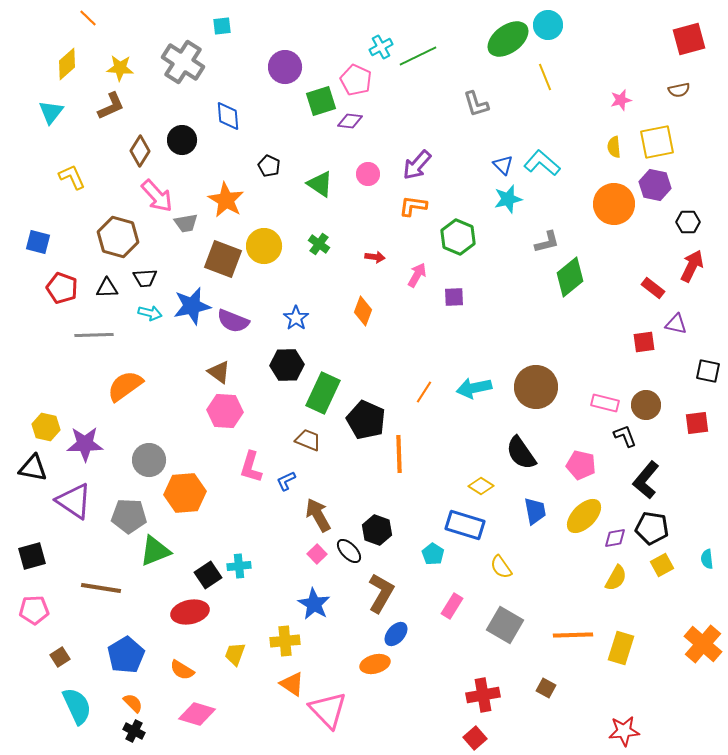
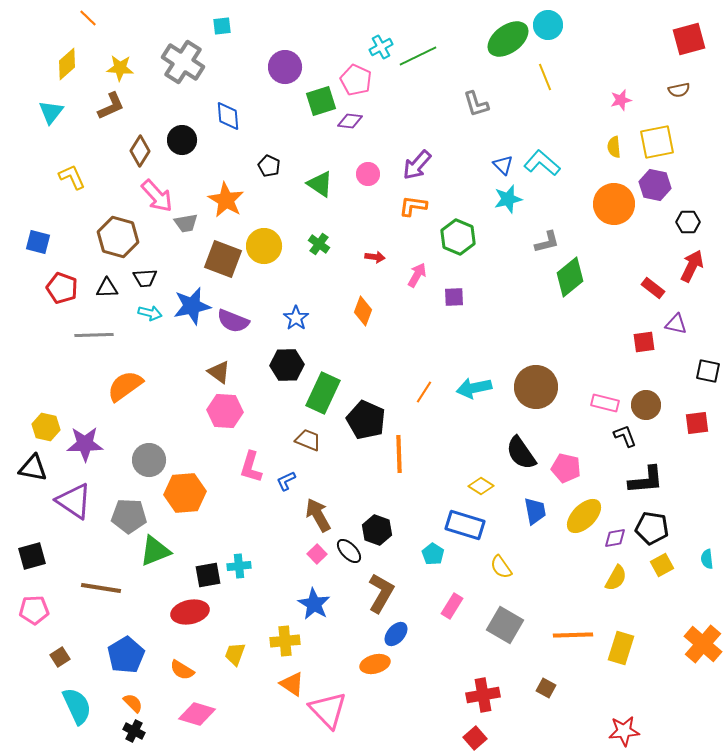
pink pentagon at (581, 465): moved 15 px left, 3 px down
black L-shape at (646, 480): rotated 135 degrees counterclockwise
black square at (208, 575): rotated 24 degrees clockwise
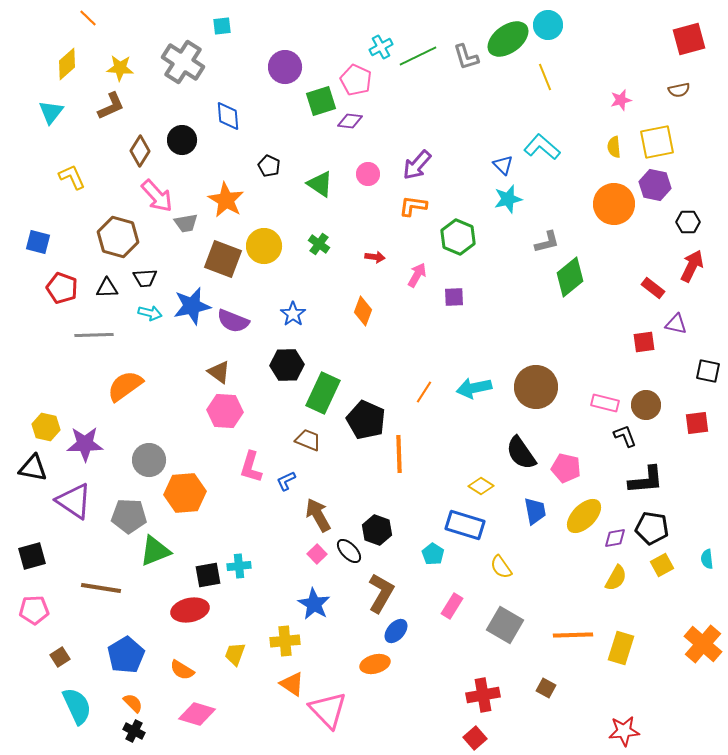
gray L-shape at (476, 104): moved 10 px left, 47 px up
cyan L-shape at (542, 163): moved 16 px up
blue star at (296, 318): moved 3 px left, 4 px up
red ellipse at (190, 612): moved 2 px up
blue ellipse at (396, 634): moved 3 px up
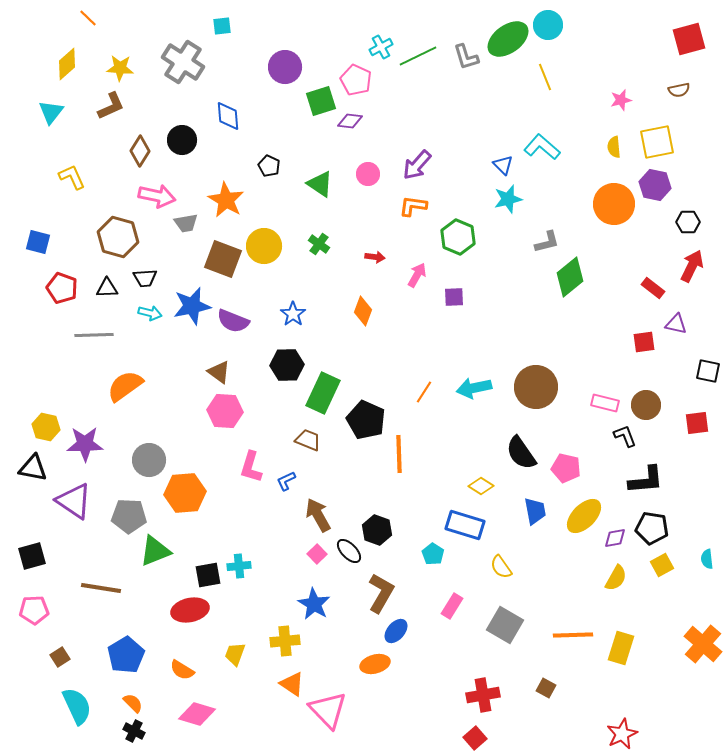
pink arrow at (157, 196): rotated 36 degrees counterclockwise
red star at (624, 731): moved 2 px left, 3 px down; rotated 20 degrees counterclockwise
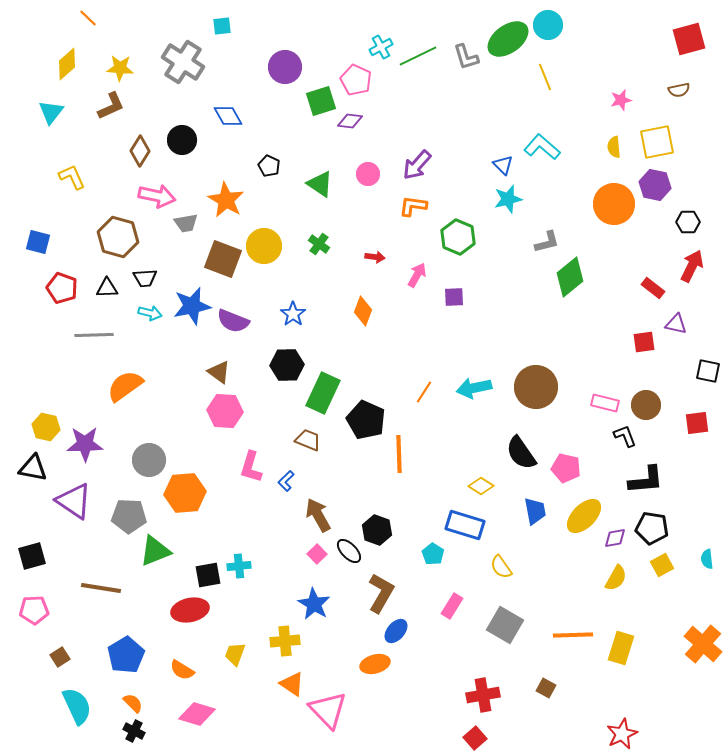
blue diamond at (228, 116): rotated 24 degrees counterclockwise
blue L-shape at (286, 481): rotated 20 degrees counterclockwise
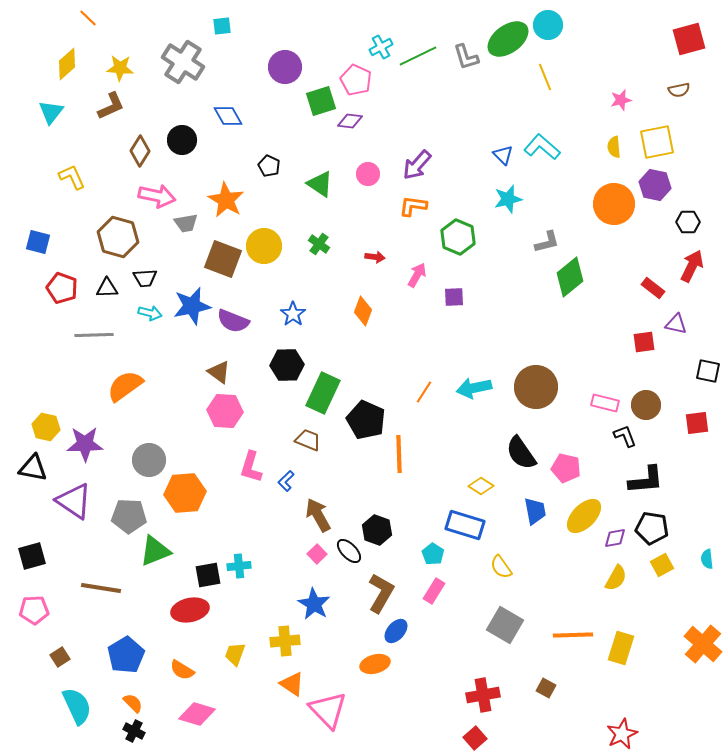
blue triangle at (503, 165): moved 10 px up
pink rectangle at (452, 606): moved 18 px left, 15 px up
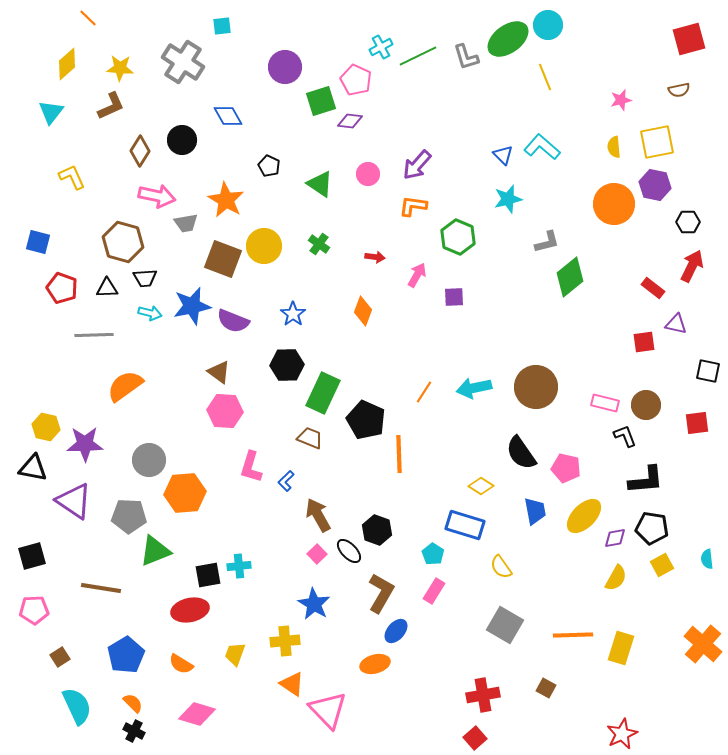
brown hexagon at (118, 237): moved 5 px right, 5 px down
brown trapezoid at (308, 440): moved 2 px right, 2 px up
orange semicircle at (182, 670): moved 1 px left, 6 px up
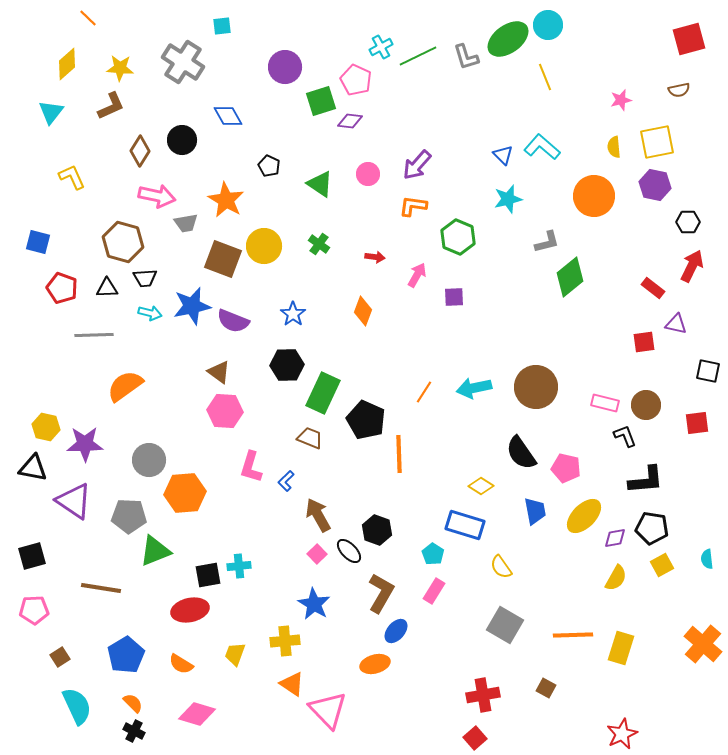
orange circle at (614, 204): moved 20 px left, 8 px up
